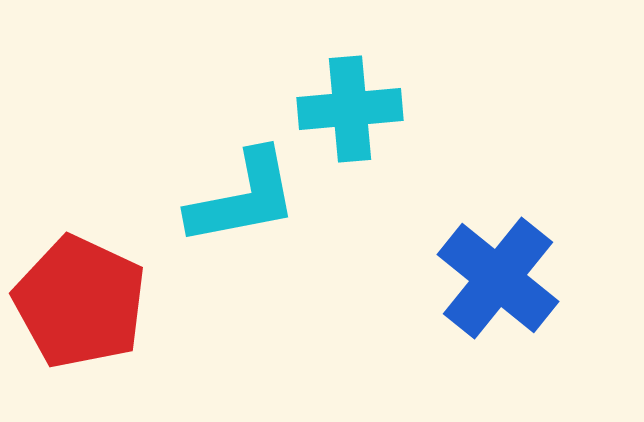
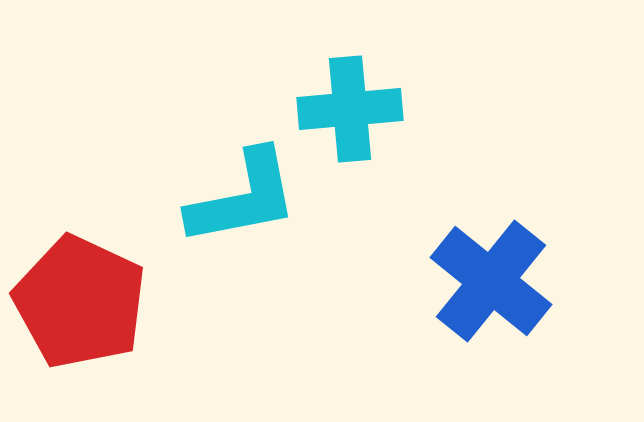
blue cross: moved 7 px left, 3 px down
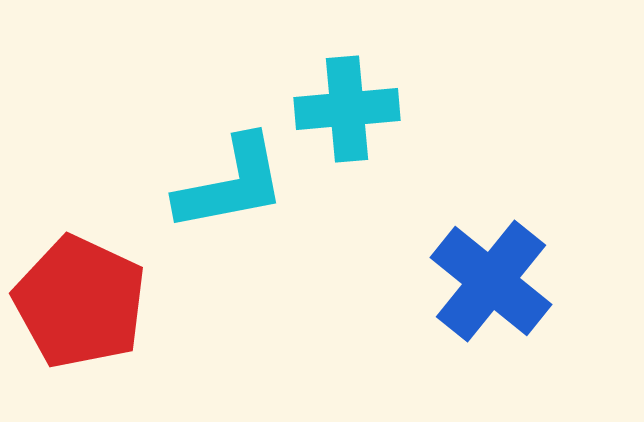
cyan cross: moved 3 px left
cyan L-shape: moved 12 px left, 14 px up
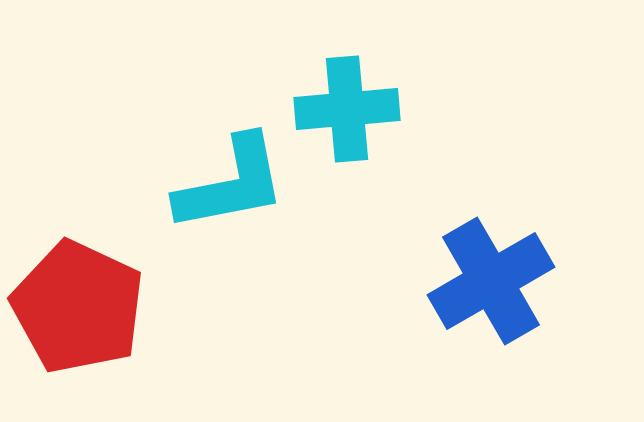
blue cross: rotated 21 degrees clockwise
red pentagon: moved 2 px left, 5 px down
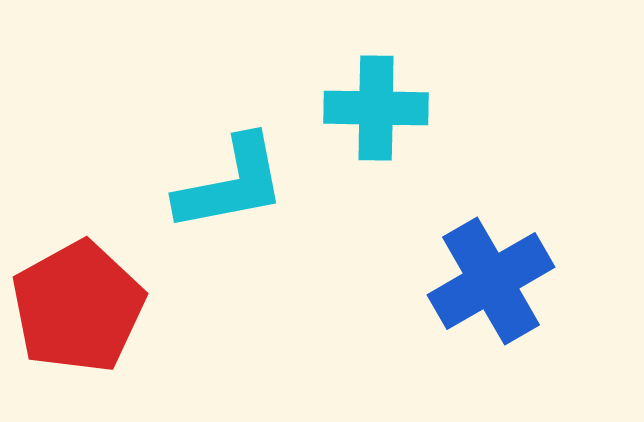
cyan cross: moved 29 px right, 1 px up; rotated 6 degrees clockwise
red pentagon: rotated 18 degrees clockwise
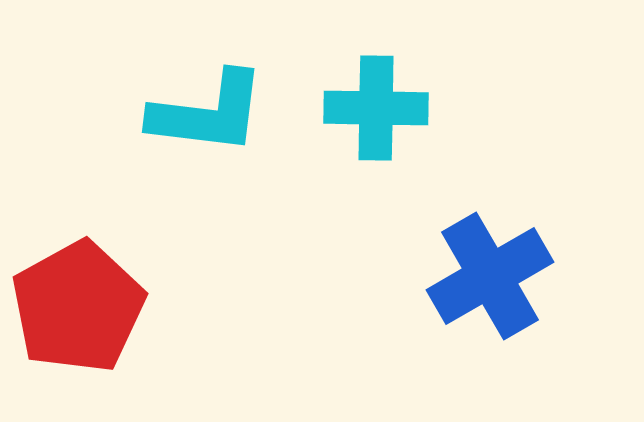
cyan L-shape: moved 23 px left, 71 px up; rotated 18 degrees clockwise
blue cross: moved 1 px left, 5 px up
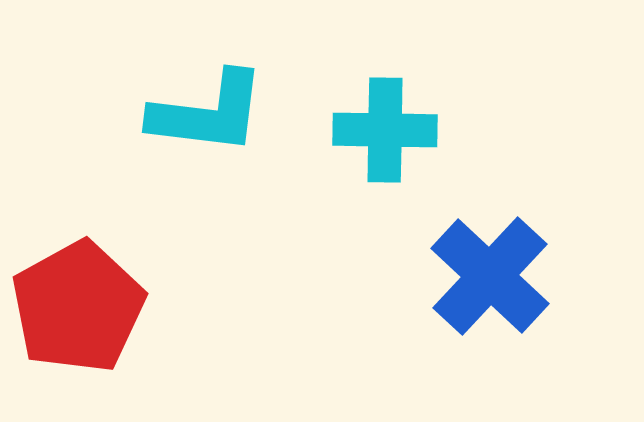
cyan cross: moved 9 px right, 22 px down
blue cross: rotated 17 degrees counterclockwise
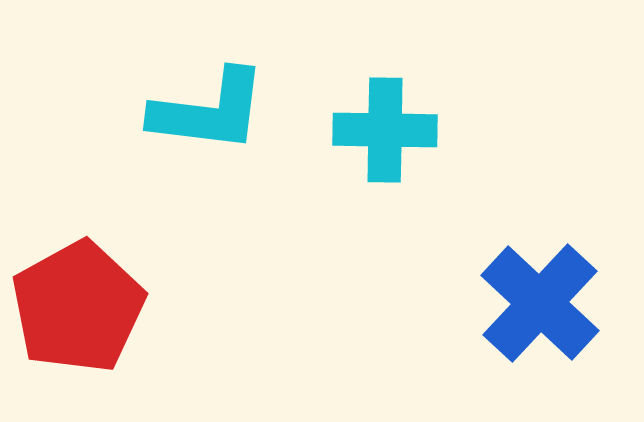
cyan L-shape: moved 1 px right, 2 px up
blue cross: moved 50 px right, 27 px down
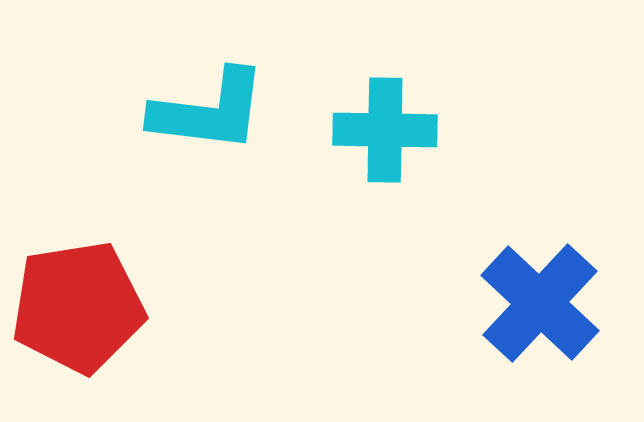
red pentagon: rotated 20 degrees clockwise
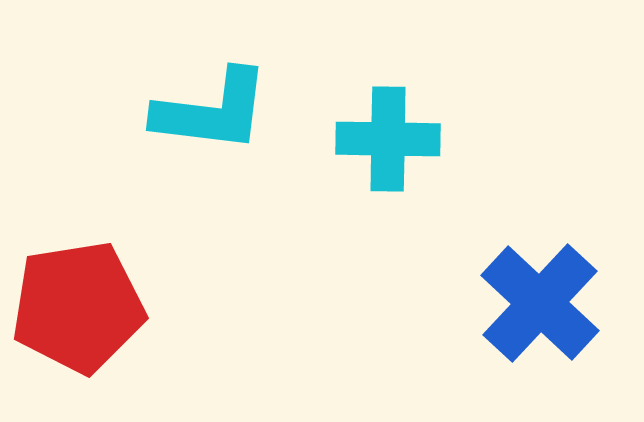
cyan L-shape: moved 3 px right
cyan cross: moved 3 px right, 9 px down
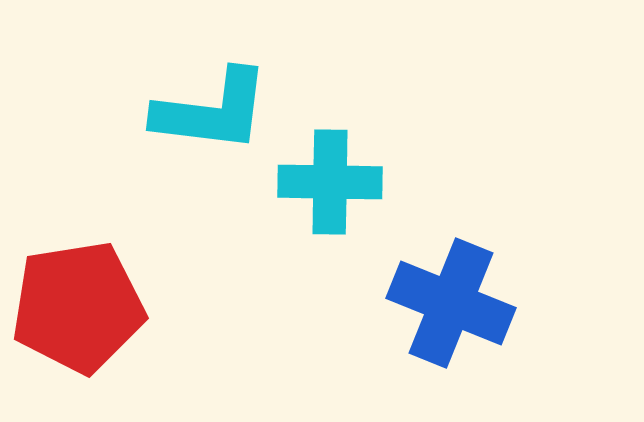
cyan cross: moved 58 px left, 43 px down
blue cross: moved 89 px left; rotated 21 degrees counterclockwise
